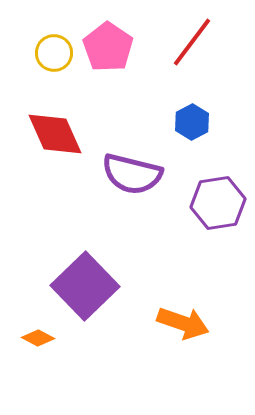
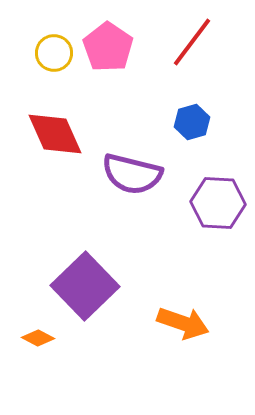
blue hexagon: rotated 12 degrees clockwise
purple hexagon: rotated 12 degrees clockwise
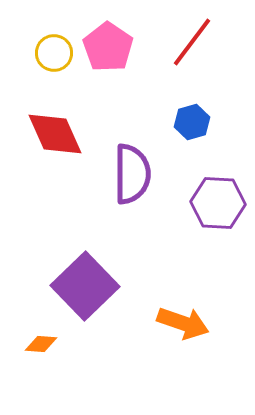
purple semicircle: rotated 104 degrees counterclockwise
orange diamond: moved 3 px right, 6 px down; rotated 24 degrees counterclockwise
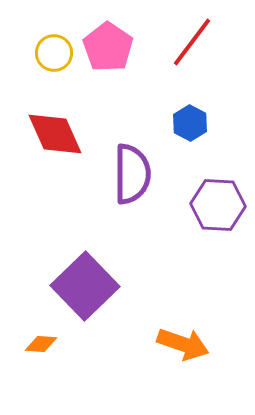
blue hexagon: moved 2 px left, 1 px down; rotated 16 degrees counterclockwise
purple hexagon: moved 2 px down
orange arrow: moved 21 px down
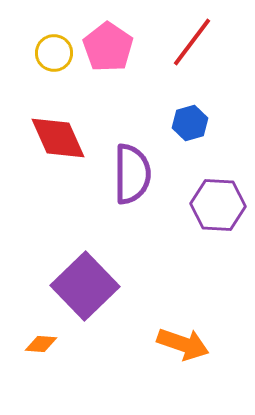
blue hexagon: rotated 16 degrees clockwise
red diamond: moved 3 px right, 4 px down
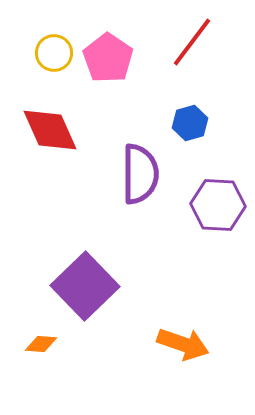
pink pentagon: moved 11 px down
red diamond: moved 8 px left, 8 px up
purple semicircle: moved 8 px right
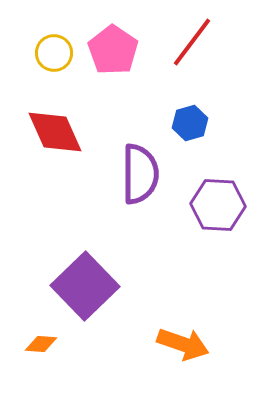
pink pentagon: moved 5 px right, 8 px up
red diamond: moved 5 px right, 2 px down
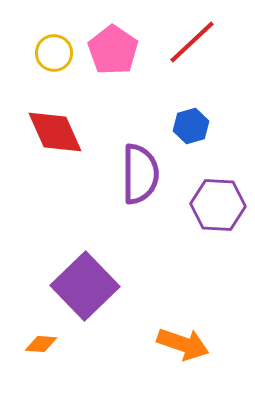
red line: rotated 10 degrees clockwise
blue hexagon: moved 1 px right, 3 px down
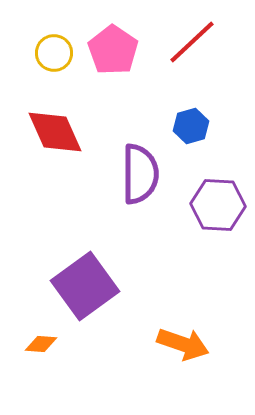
purple square: rotated 8 degrees clockwise
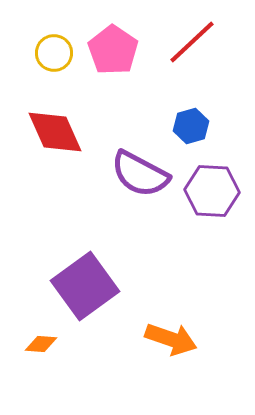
purple semicircle: rotated 118 degrees clockwise
purple hexagon: moved 6 px left, 14 px up
orange arrow: moved 12 px left, 5 px up
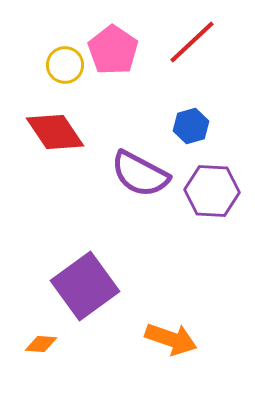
yellow circle: moved 11 px right, 12 px down
red diamond: rotated 10 degrees counterclockwise
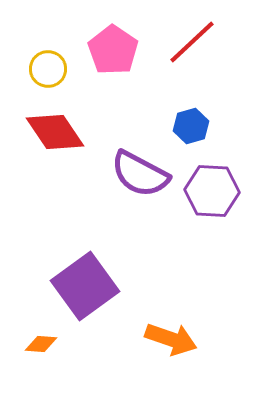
yellow circle: moved 17 px left, 4 px down
